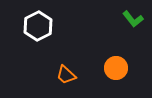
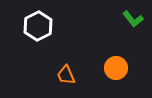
orange trapezoid: rotated 25 degrees clockwise
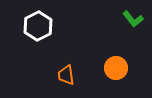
orange trapezoid: rotated 15 degrees clockwise
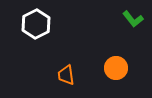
white hexagon: moved 2 px left, 2 px up
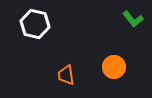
white hexagon: moved 1 px left; rotated 20 degrees counterclockwise
orange circle: moved 2 px left, 1 px up
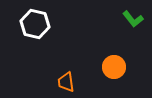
orange trapezoid: moved 7 px down
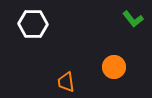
white hexagon: moved 2 px left; rotated 12 degrees counterclockwise
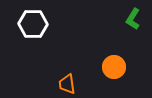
green L-shape: rotated 70 degrees clockwise
orange trapezoid: moved 1 px right, 2 px down
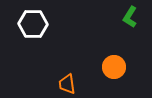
green L-shape: moved 3 px left, 2 px up
